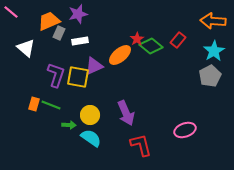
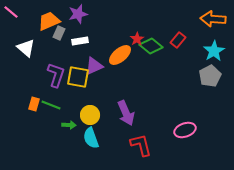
orange arrow: moved 2 px up
cyan semicircle: rotated 145 degrees counterclockwise
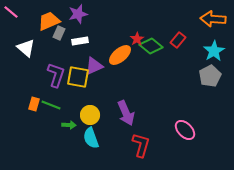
pink ellipse: rotated 65 degrees clockwise
red L-shape: rotated 30 degrees clockwise
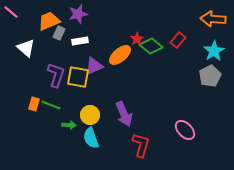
purple arrow: moved 2 px left, 1 px down
